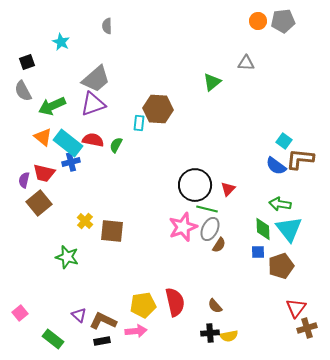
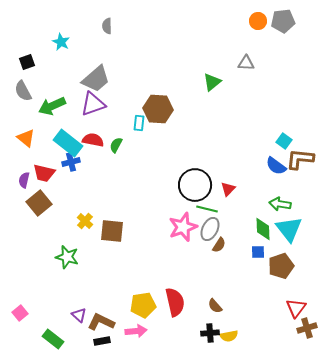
orange triangle at (43, 137): moved 17 px left, 1 px down
brown L-shape at (103, 321): moved 2 px left, 1 px down
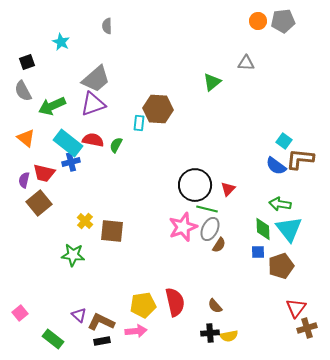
green star at (67, 257): moved 6 px right, 2 px up; rotated 10 degrees counterclockwise
